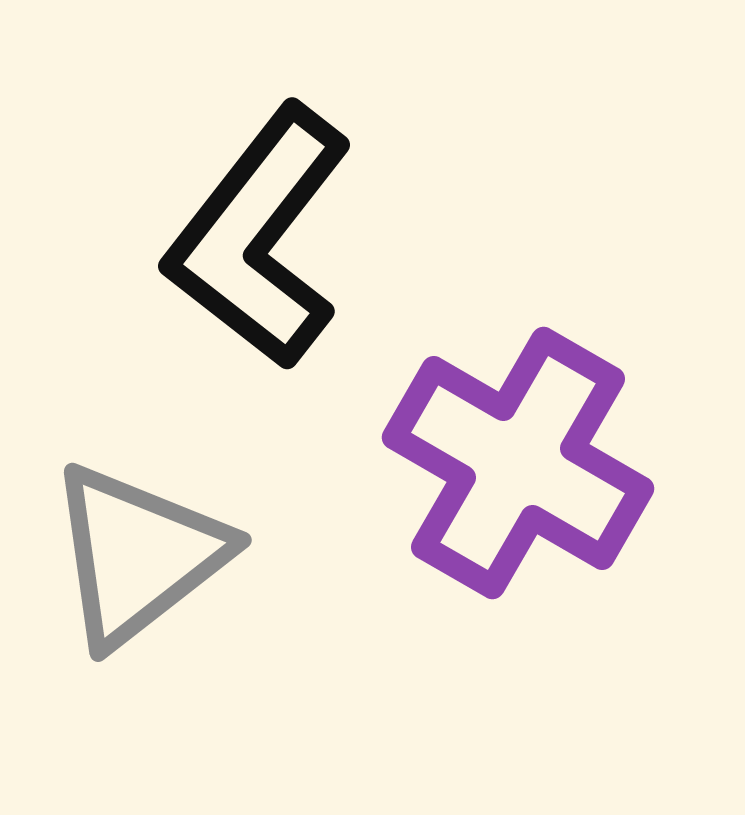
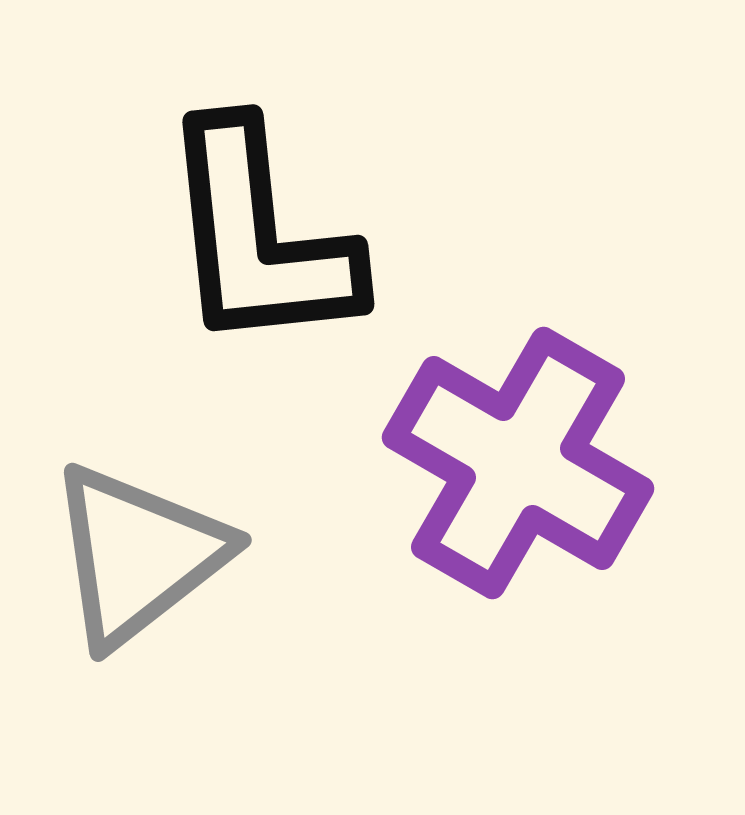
black L-shape: rotated 44 degrees counterclockwise
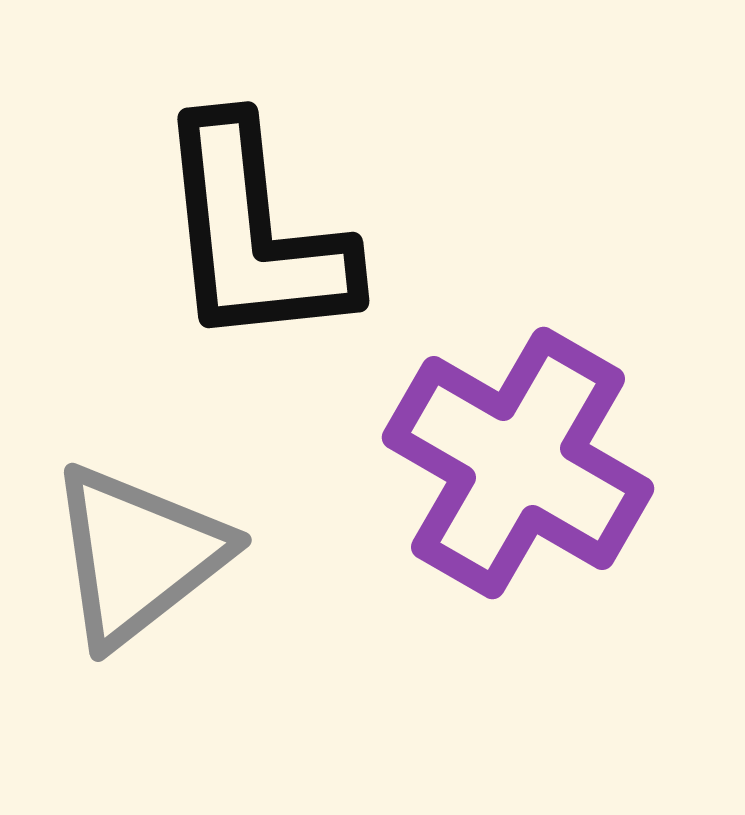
black L-shape: moved 5 px left, 3 px up
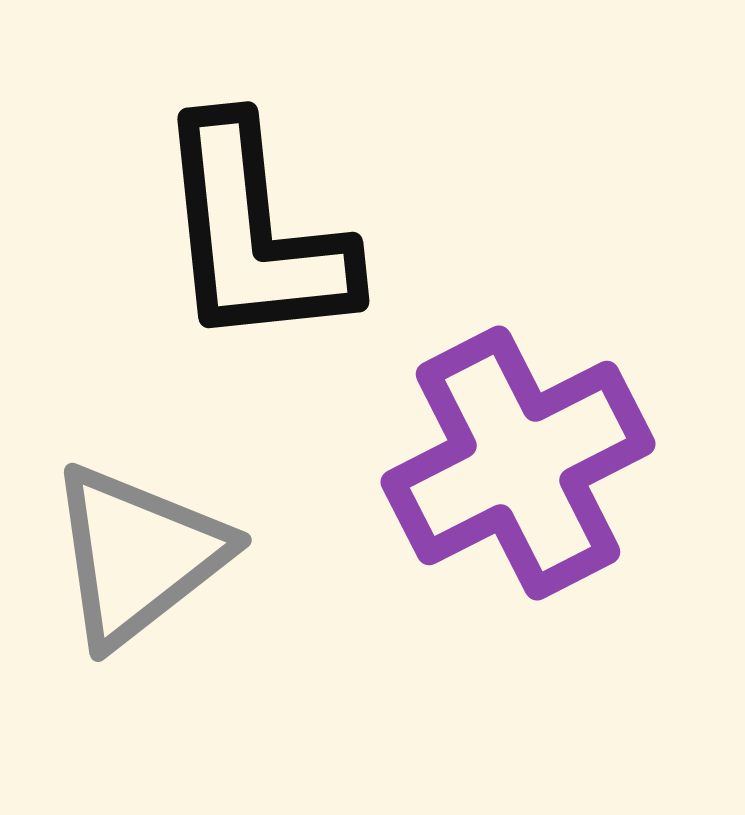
purple cross: rotated 33 degrees clockwise
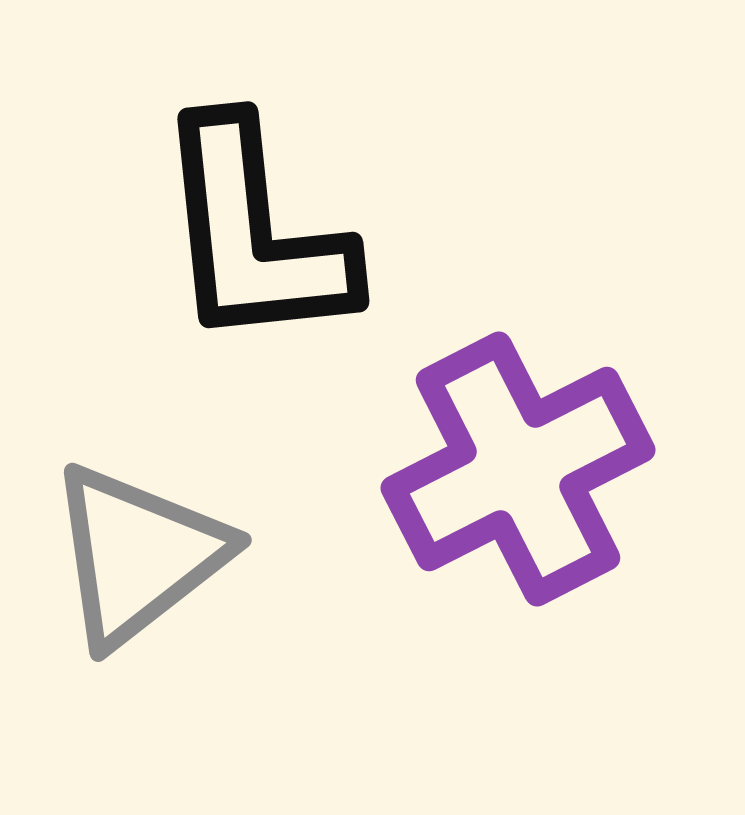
purple cross: moved 6 px down
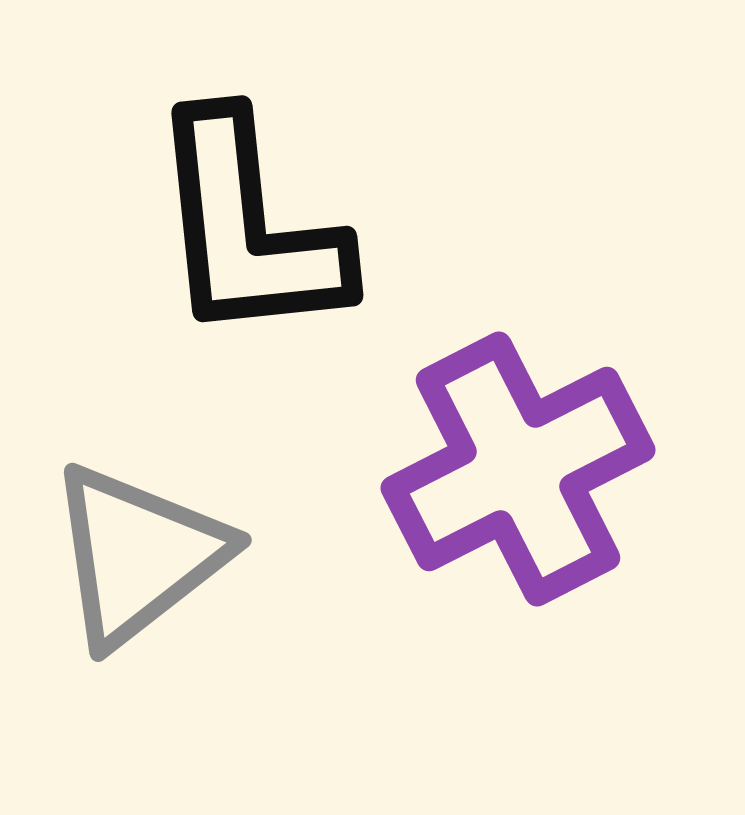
black L-shape: moved 6 px left, 6 px up
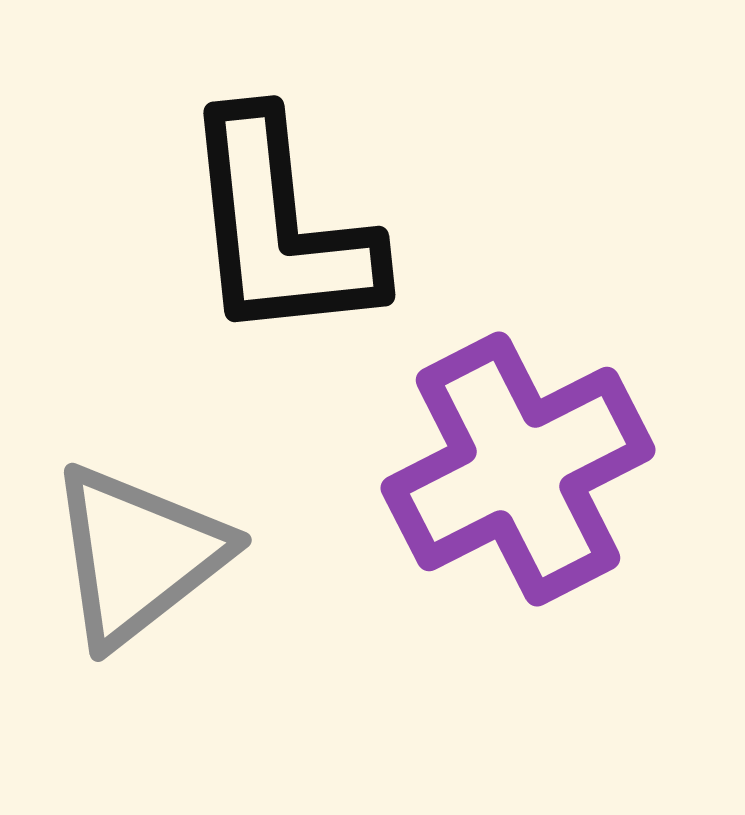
black L-shape: moved 32 px right
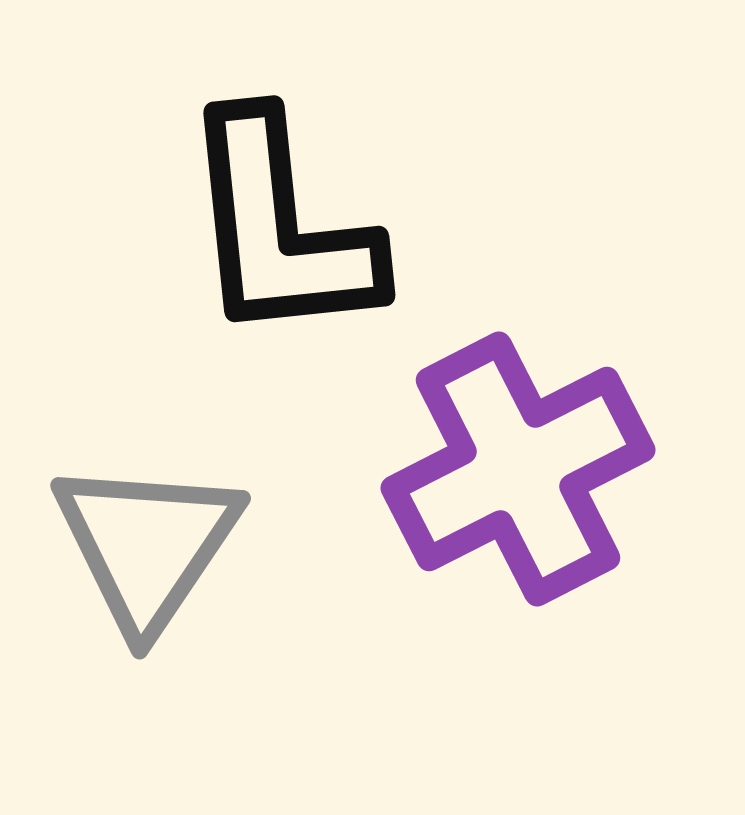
gray triangle: moved 9 px right, 10 px up; rotated 18 degrees counterclockwise
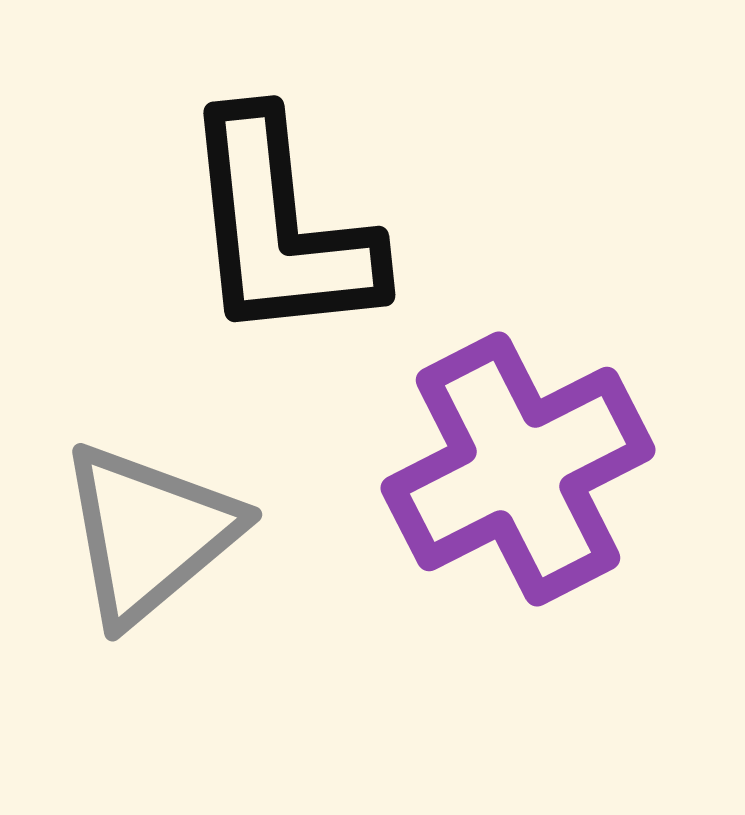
gray triangle: moved 2 px right, 12 px up; rotated 16 degrees clockwise
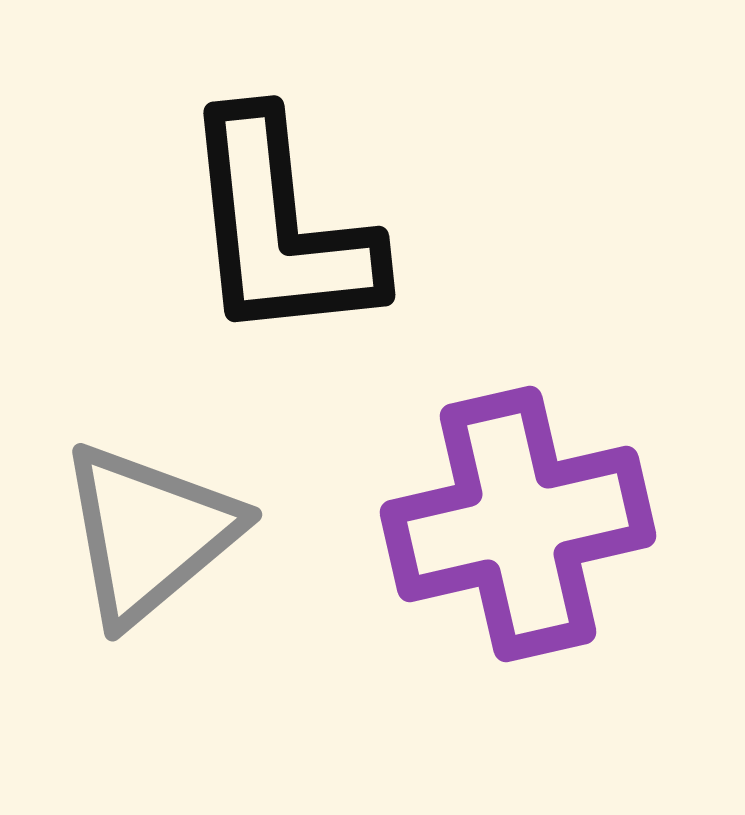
purple cross: moved 55 px down; rotated 14 degrees clockwise
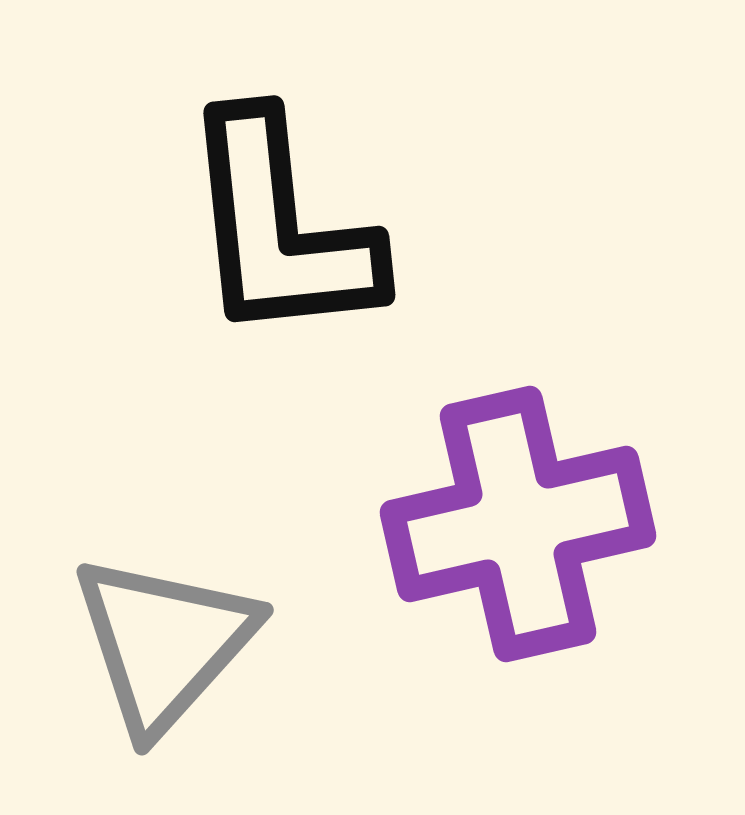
gray triangle: moved 15 px right, 110 px down; rotated 8 degrees counterclockwise
